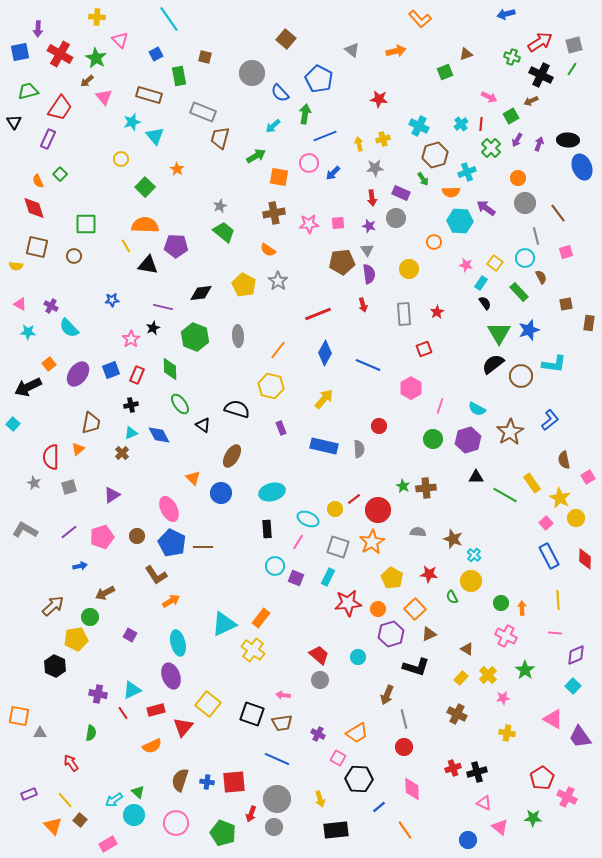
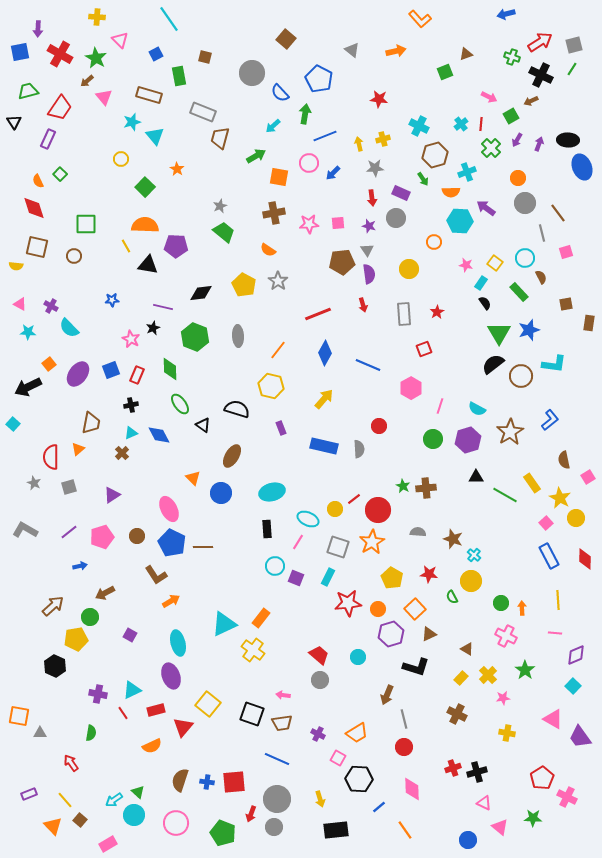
gray line at (536, 236): moved 6 px right, 3 px up
pink star at (131, 339): rotated 12 degrees counterclockwise
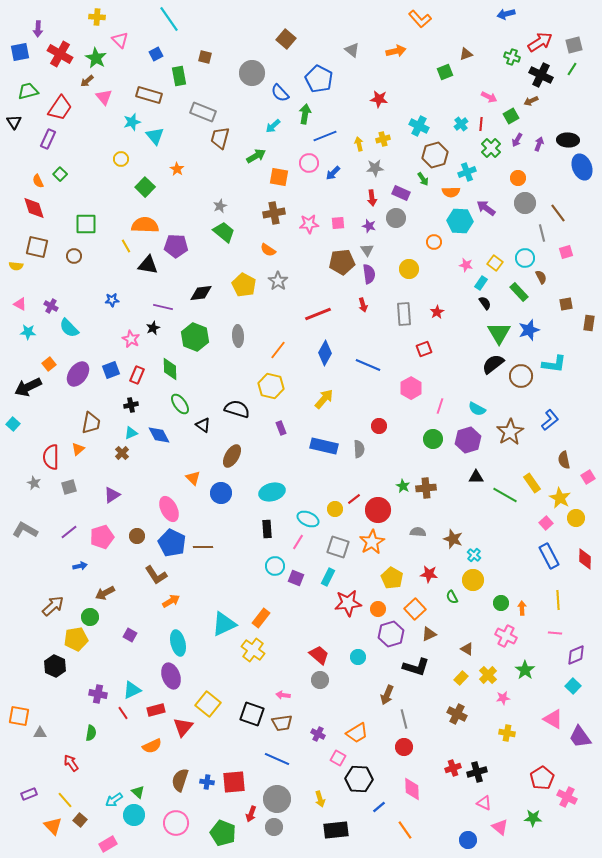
yellow circle at (471, 581): moved 2 px right, 1 px up
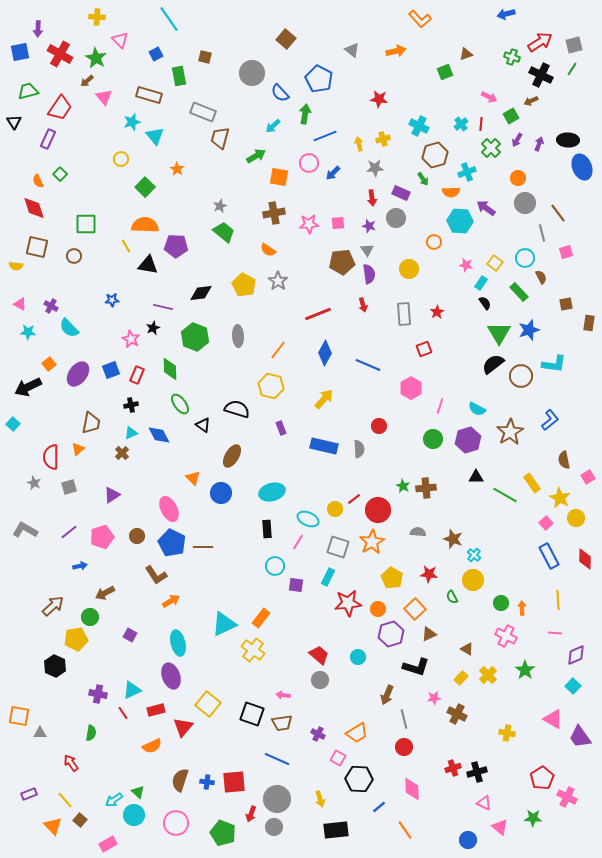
purple square at (296, 578): moved 7 px down; rotated 14 degrees counterclockwise
pink star at (503, 698): moved 69 px left
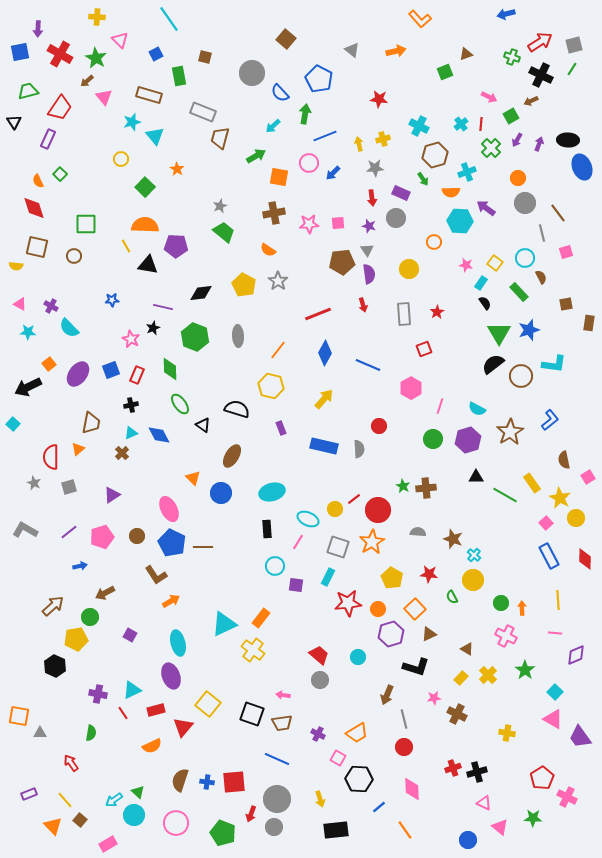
cyan square at (573, 686): moved 18 px left, 6 px down
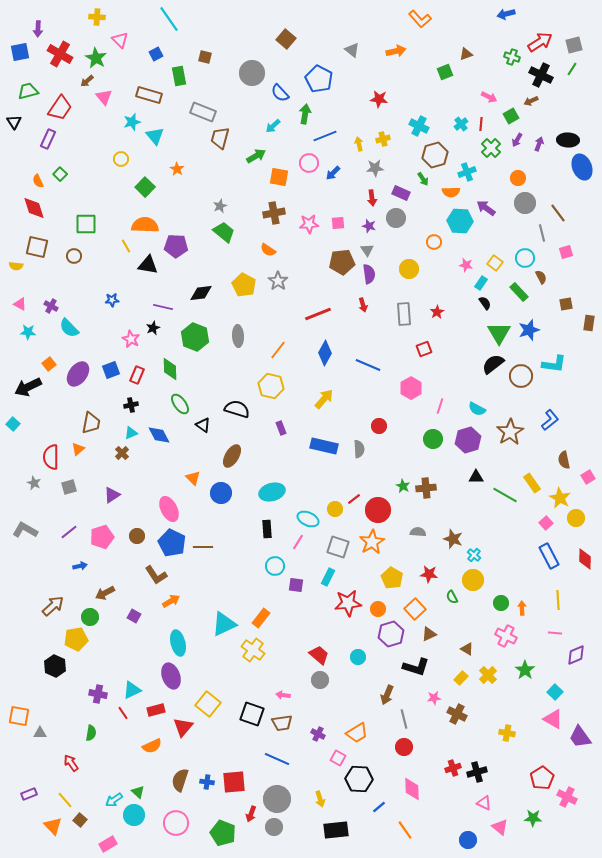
purple square at (130, 635): moved 4 px right, 19 px up
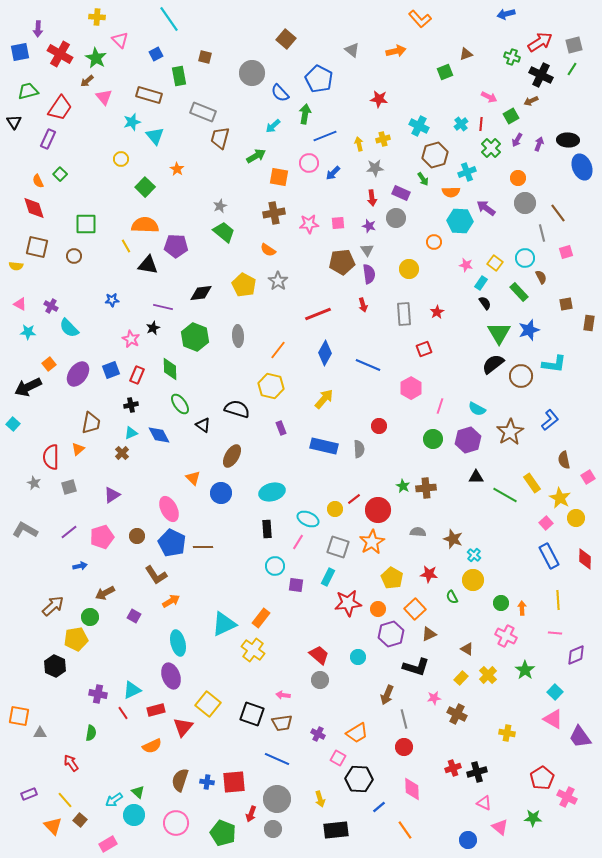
gray circle at (274, 827): moved 1 px left, 2 px down
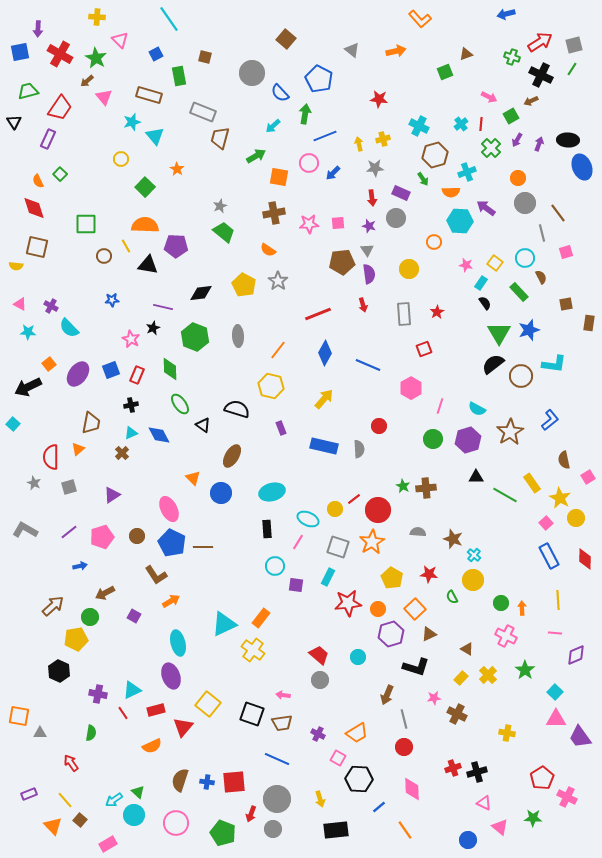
brown circle at (74, 256): moved 30 px right
black hexagon at (55, 666): moved 4 px right, 5 px down
pink triangle at (553, 719): moved 3 px right; rotated 30 degrees counterclockwise
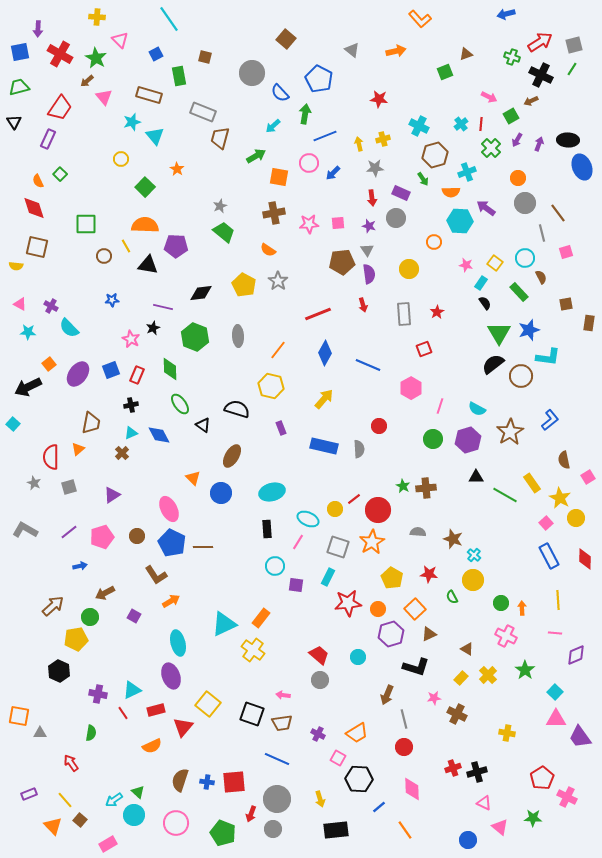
green trapezoid at (28, 91): moved 9 px left, 4 px up
cyan L-shape at (554, 364): moved 6 px left, 7 px up
